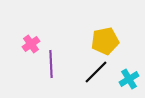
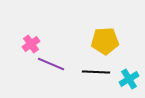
yellow pentagon: rotated 8 degrees clockwise
purple line: rotated 64 degrees counterclockwise
black line: rotated 48 degrees clockwise
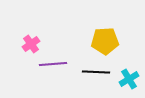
purple line: moved 2 px right; rotated 28 degrees counterclockwise
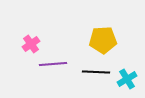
yellow pentagon: moved 2 px left, 1 px up
cyan cross: moved 2 px left
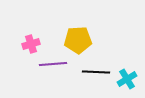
yellow pentagon: moved 25 px left
pink cross: rotated 18 degrees clockwise
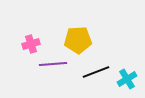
black line: rotated 24 degrees counterclockwise
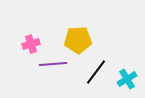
black line: rotated 32 degrees counterclockwise
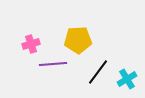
black line: moved 2 px right
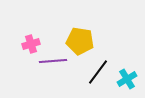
yellow pentagon: moved 2 px right, 1 px down; rotated 12 degrees clockwise
purple line: moved 3 px up
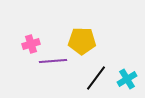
yellow pentagon: moved 2 px right; rotated 8 degrees counterclockwise
black line: moved 2 px left, 6 px down
